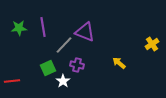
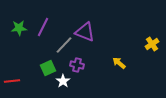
purple line: rotated 36 degrees clockwise
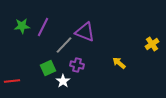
green star: moved 3 px right, 2 px up
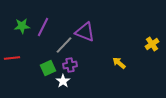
purple cross: moved 7 px left; rotated 24 degrees counterclockwise
red line: moved 23 px up
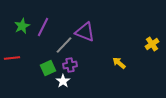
green star: rotated 21 degrees counterclockwise
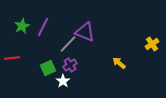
gray line: moved 4 px right, 1 px up
purple cross: rotated 24 degrees counterclockwise
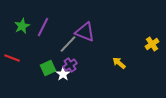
red line: rotated 28 degrees clockwise
white star: moved 7 px up
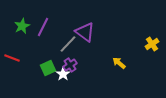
purple triangle: rotated 15 degrees clockwise
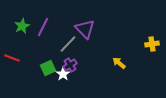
purple triangle: moved 3 px up; rotated 10 degrees clockwise
yellow cross: rotated 24 degrees clockwise
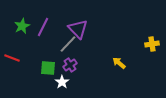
purple triangle: moved 7 px left
green square: rotated 28 degrees clockwise
white star: moved 1 px left, 8 px down
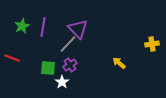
purple line: rotated 18 degrees counterclockwise
